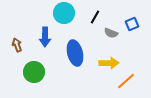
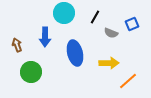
green circle: moved 3 px left
orange line: moved 2 px right
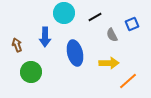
black line: rotated 32 degrees clockwise
gray semicircle: moved 1 px right, 2 px down; rotated 40 degrees clockwise
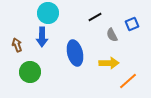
cyan circle: moved 16 px left
blue arrow: moved 3 px left
green circle: moved 1 px left
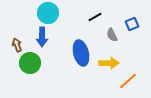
blue ellipse: moved 6 px right
green circle: moved 9 px up
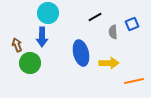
gray semicircle: moved 1 px right, 3 px up; rotated 24 degrees clockwise
orange line: moved 6 px right; rotated 30 degrees clockwise
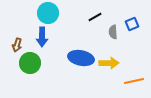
brown arrow: rotated 144 degrees counterclockwise
blue ellipse: moved 5 px down; rotated 65 degrees counterclockwise
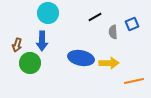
blue arrow: moved 4 px down
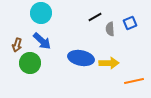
cyan circle: moved 7 px left
blue square: moved 2 px left, 1 px up
gray semicircle: moved 3 px left, 3 px up
blue arrow: rotated 48 degrees counterclockwise
